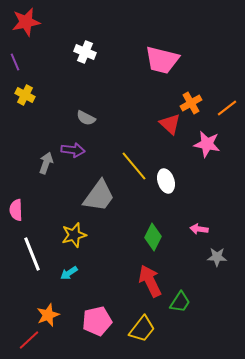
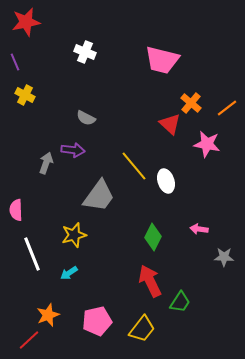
orange cross: rotated 20 degrees counterclockwise
gray star: moved 7 px right
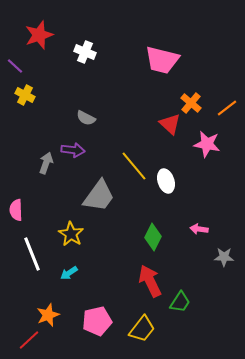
red star: moved 13 px right, 13 px down; rotated 8 degrees counterclockwise
purple line: moved 4 px down; rotated 24 degrees counterclockwise
yellow star: moved 3 px left, 1 px up; rotated 25 degrees counterclockwise
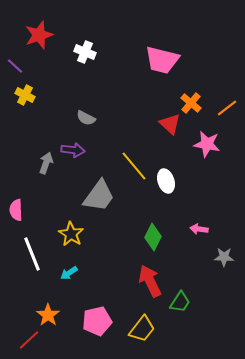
orange star: rotated 15 degrees counterclockwise
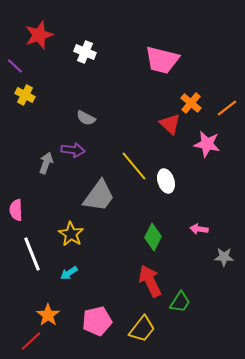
red line: moved 2 px right, 1 px down
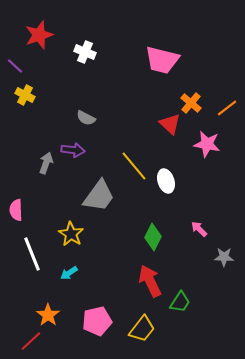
pink arrow: rotated 36 degrees clockwise
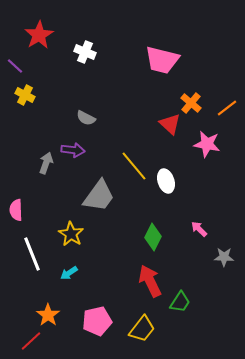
red star: rotated 12 degrees counterclockwise
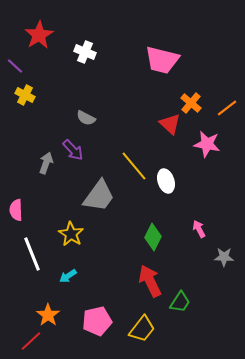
purple arrow: rotated 40 degrees clockwise
pink arrow: rotated 18 degrees clockwise
cyan arrow: moved 1 px left, 3 px down
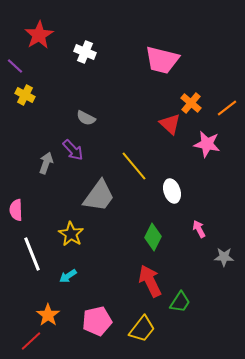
white ellipse: moved 6 px right, 10 px down
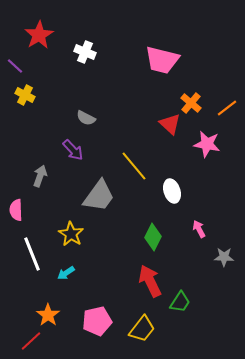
gray arrow: moved 6 px left, 13 px down
cyan arrow: moved 2 px left, 3 px up
